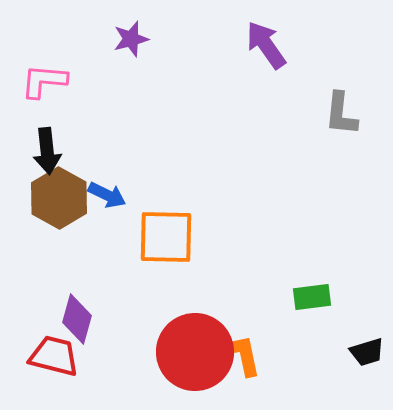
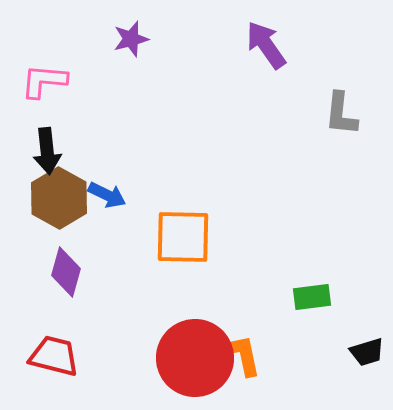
orange square: moved 17 px right
purple diamond: moved 11 px left, 47 px up
red circle: moved 6 px down
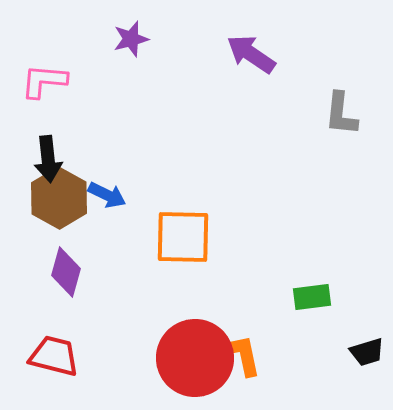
purple arrow: moved 15 px left, 9 px down; rotated 21 degrees counterclockwise
black arrow: moved 1 px right, 8 px down
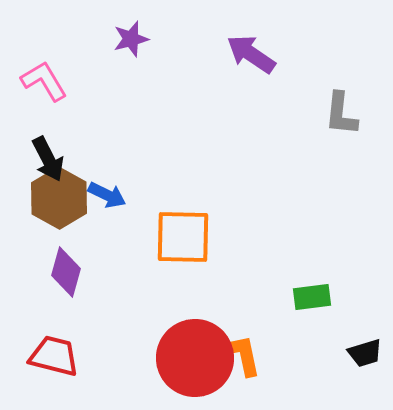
pink L-shape: rotated 54 degrees clockwise
black arrow: rotated 21 degrees counterclockwise
black trapezoid: moved 2 px left, 1 px down
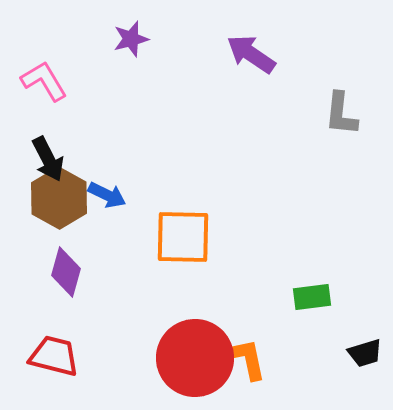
orange L-shape: moved 5 px right, 4 px down
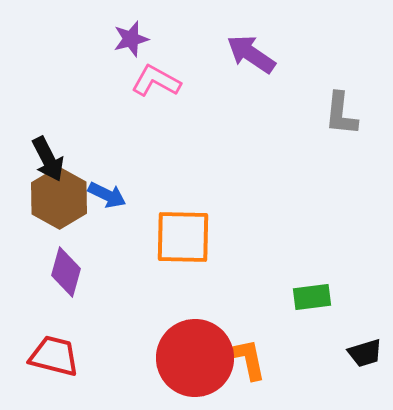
pink L-shape: moved 112 px right; rotated 30 degrees counterclockwise
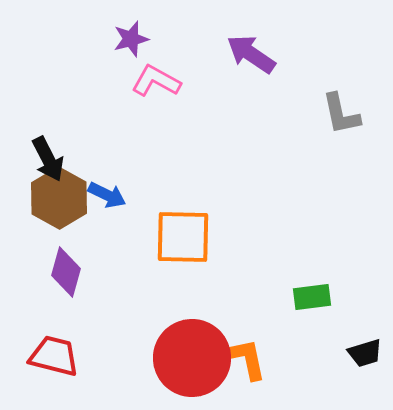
gray L-shape: rotated 18 degrees counterclockwise
red circle: moved 3 px left
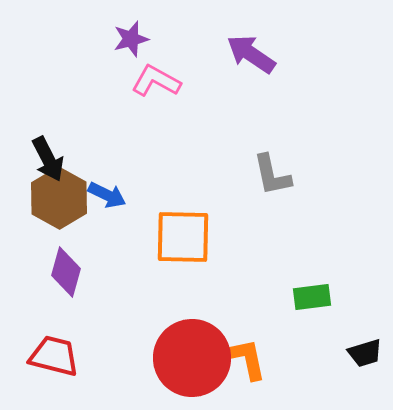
gray L-shape: moved 69 px left, 61 px down
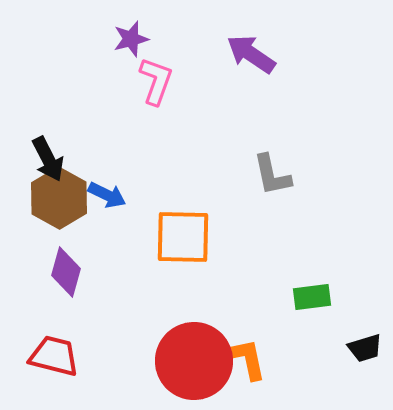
pink L-shape: rotated 81 degrees clockwise
black trapezoid: moved 5 px up
red circle: moved 2 px right, 3 px down
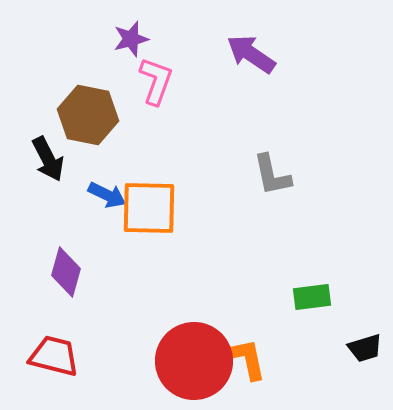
brown hexagon: moved 29 px right, 83 px up; rotated 18 degrees counterclockwise
orange square: moved 34 px left, 29 px up
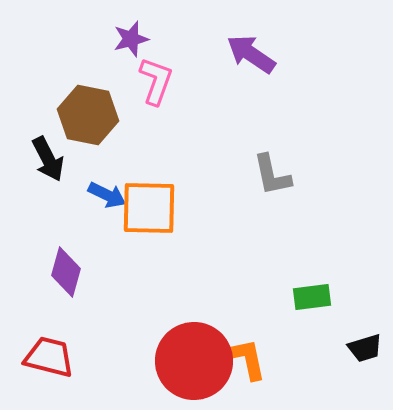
red trapezoid: moved 5 px left, 1 px down
